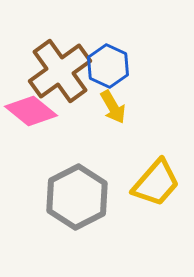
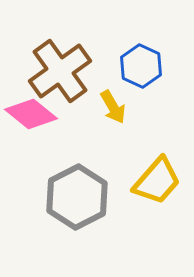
blue hexagon: moved 33 px right
pink diamond: moved 3 px down
yellow trapezoid: moved 1 px right, 2 px up
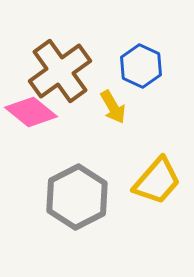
pink diamond: moved 2 px up
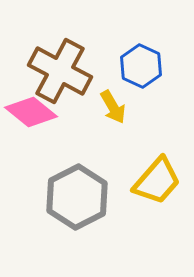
brown cross: rotated 26 degrees counterclockwise
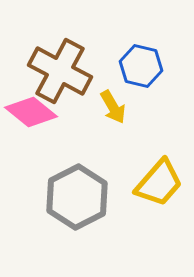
blue hexagon: rotated 12 degrees counterclockwise
yellow trapezoid: moved 2 px right, 2 px down
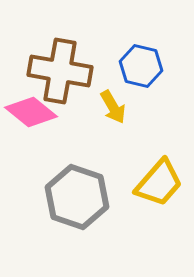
brown cross: rotated 18 degrees counterclockwise
gray hexagon: rotated 14 degrees counterclockwise
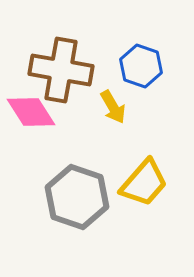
blue hexagon: rotated 6 degrees clockwise
brown cross: moved 1 px right, 1 px up
pink diamond: rotated 18 degrees clockwise
yellow trapezoid: moved 15 px left
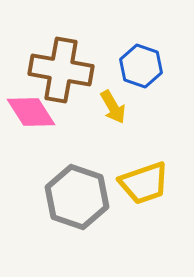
yellow trapezoid: rotated 30 degrees clockwise
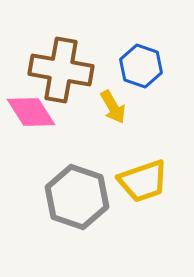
yellow trapezoid: moved 1 px left, 2 px up
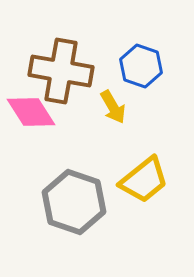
brown cross: moved 1 px down
yellow trapezoid: moved 1 px right, 1 px up; rotated 20 degrees counterclockwise
gray hexagon: moved 3 px left, 5 px down
